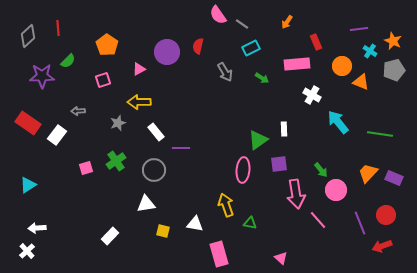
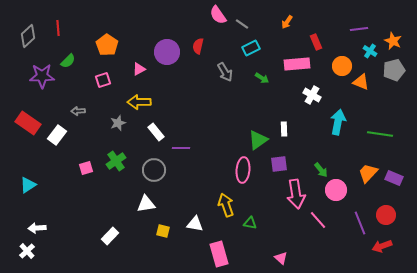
cyan arrow at (338, 122): rotated 50 degrees clockwise
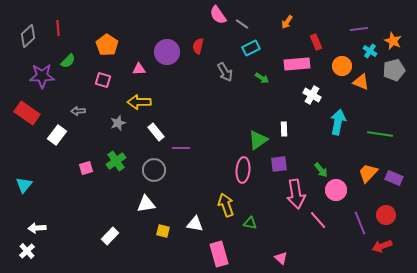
pink triangle at (139, 69): rotated 24 degrees clockwise
pink square at (103, 80): rotated 35 degrees clockwise
red rectangle at (28, 123): moved 1 px left, 10 px up
cyan triangle at (28, 185): moved 4 px left; rotated 18 degrees counterclockwise
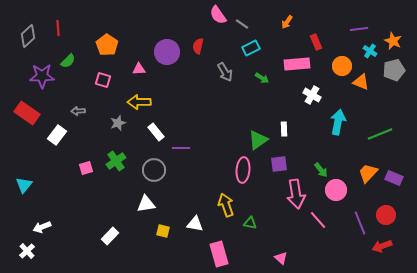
green line at (380, 134): rotated 30 degrees counterclockwise
white arrow at (37, 228): moved 5 px right, 1 px up; rotated 18 degrees counterclockwise
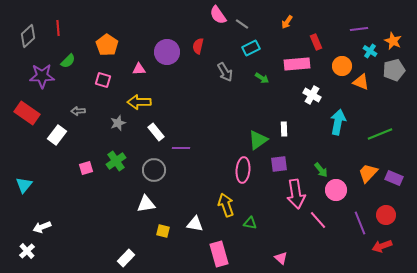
white rectangle at (110, 236): moved 16 px right, 22 px down
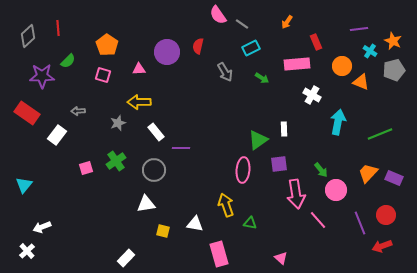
pink square at (103, 80): moved 5 px up
